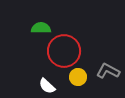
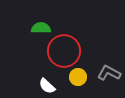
gray L-shape: moved 1 px right, 2 px down
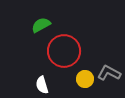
green semicircle: moved 3 px up; rotated 30 degrees counterclockwise
yellow circle: moved 7 px right, 2 px down
white semicircle: moved 5 px left, 1 px up; rotated 30 degrees clockwise
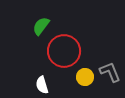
green semicircle: moved 1 px down; rotated 24 degrees counterclockwise
gray L-shape: moved 1 px right, 1 px up; rotated 40 degrees clockwise
yellow circle: moved 2 px up
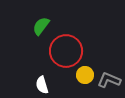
red circle: moved 2 px right
gray L-shape: moved 1 px left, 8 px down; rotated 45 degrees counterclockwise
yellow circle: moved 2 px up
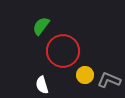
red circle: moved 3 px left
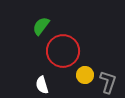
gray L-shape: moved 1 px left, 2 px down; rotated 85 degrees clockwise
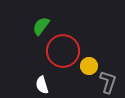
yellow circle: moved 4 px right, 9 px up
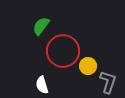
yellow circle: moved 1 px left
